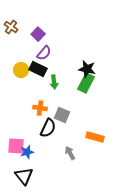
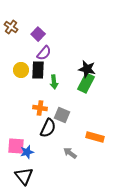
black rectangle: moved 1 px down; rotated 66 degrees clockwise
gray arrow: rotated 24 degrees counterclockwise
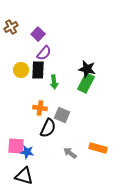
brown cross: rotated 24 degrees clockwise
orange rectangle: moved 3 px right, 11 px down
blue star: rotated 24 degrees clockwise
black triangle: rotated 36 degrees counterclockwise
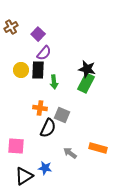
blue star: moved 18 px right, 16 px down
black triangle: rotated 48 degrees counterclockwise
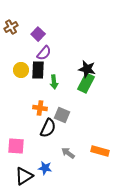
orange rectangle: moved 2 px right, 3 px down
gray arrow: moved 2 px left
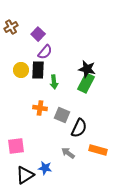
purple semicircle: moved 1 px right, 1 px up
black semicircle: moved 31 px right
pink square: rotated 12 degrees counterclockwise
orange rectangle: moved 2 px left, 1 px up
black triangle: moved 1 px right, 1 px up
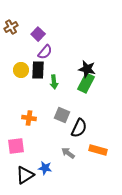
orange cross: moved 11 px left, 10 px down
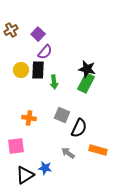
brown cross: moved 3 px down
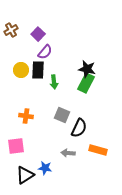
orange cross: moved 3 px left, 2 px up
gray arrow: rotated 32 degrees counterclockwise
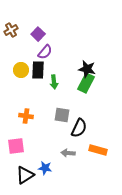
gray square: rotated 14 degrees counterclockwise
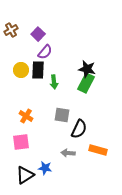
orange cross: rotated 24 degrees clockwise
black semicircle: moved 1 px down
pink square: moved 5 px right, 4 px up
